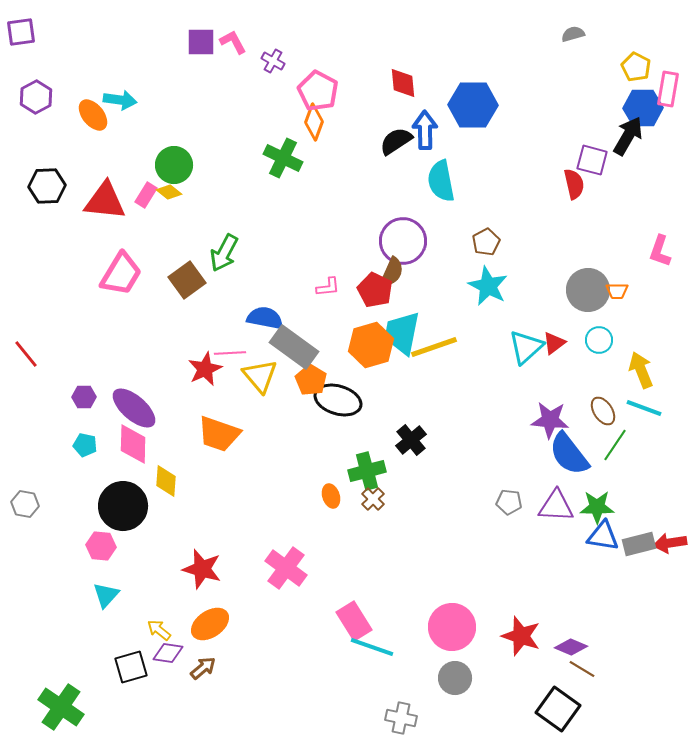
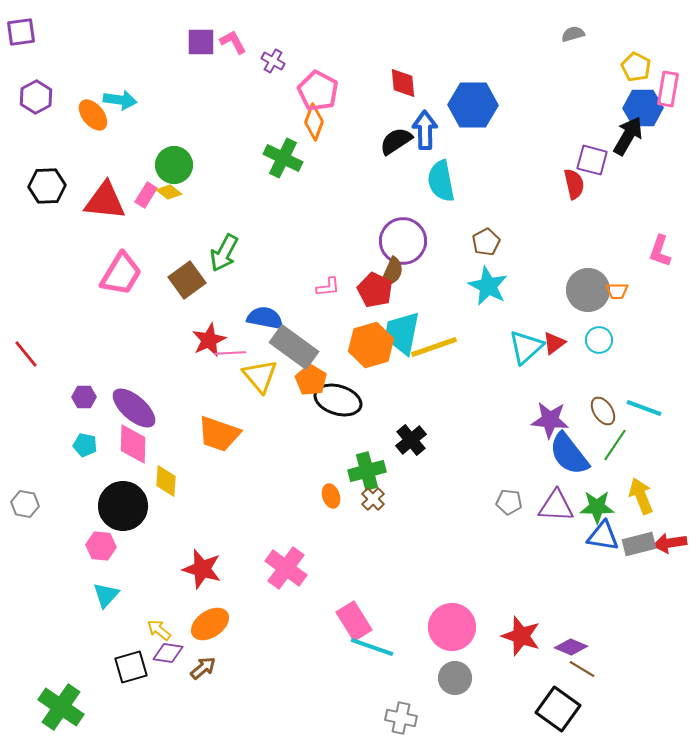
red star at (205, 369): moved 4 px right, 29 px up
yellow arrow at (641, 370): moved 126 px down
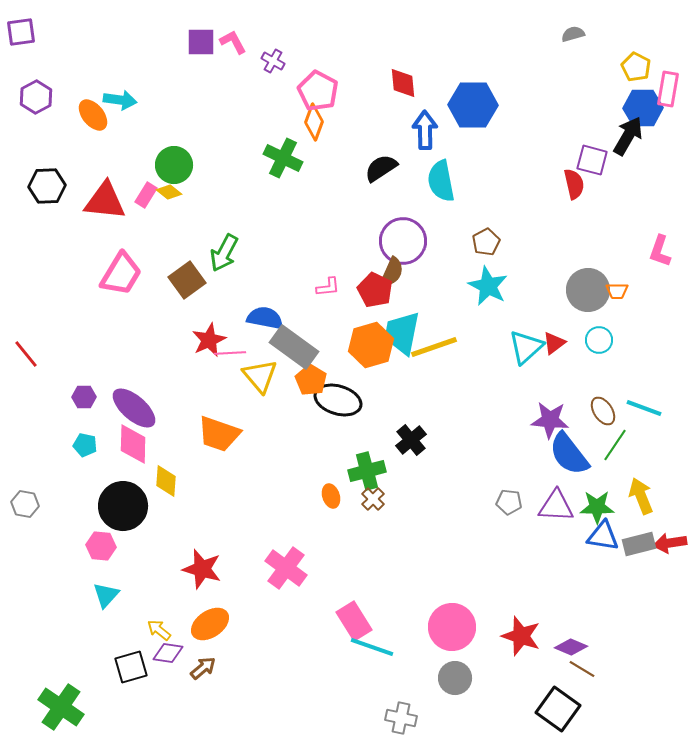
black semicircle at (396, 141): moved 15 px left, 27 px down
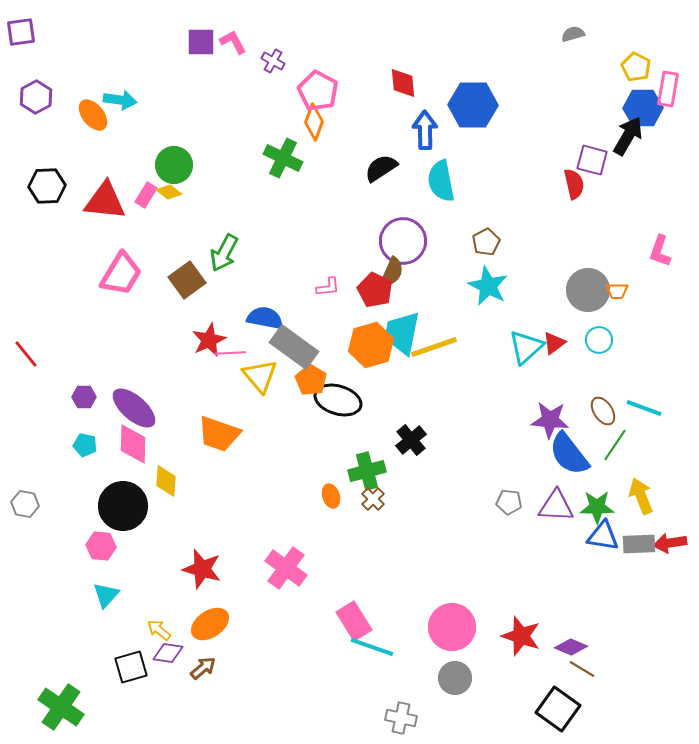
gray rectangle at (639, 544): rotated 12 degrees clockwise
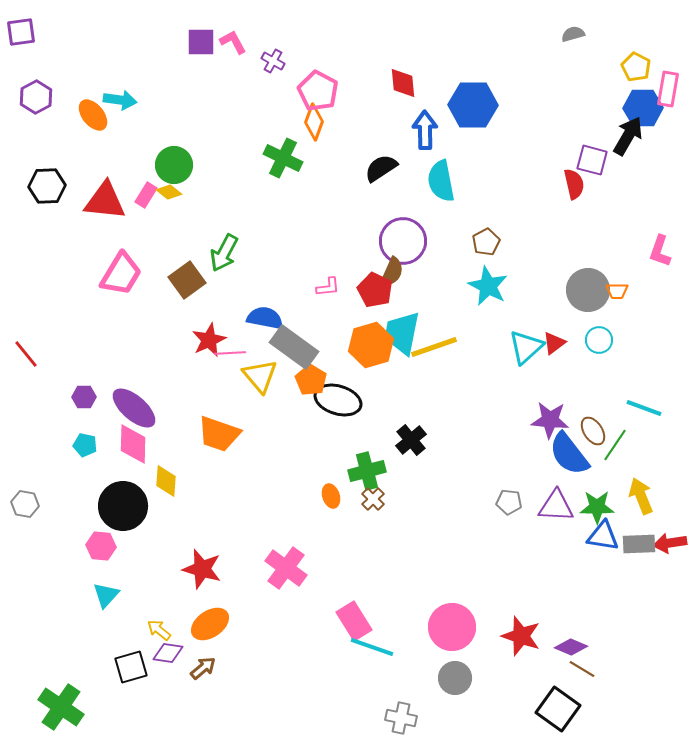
brown ellipse at (603, 411): moved 10 px left, 20 px down
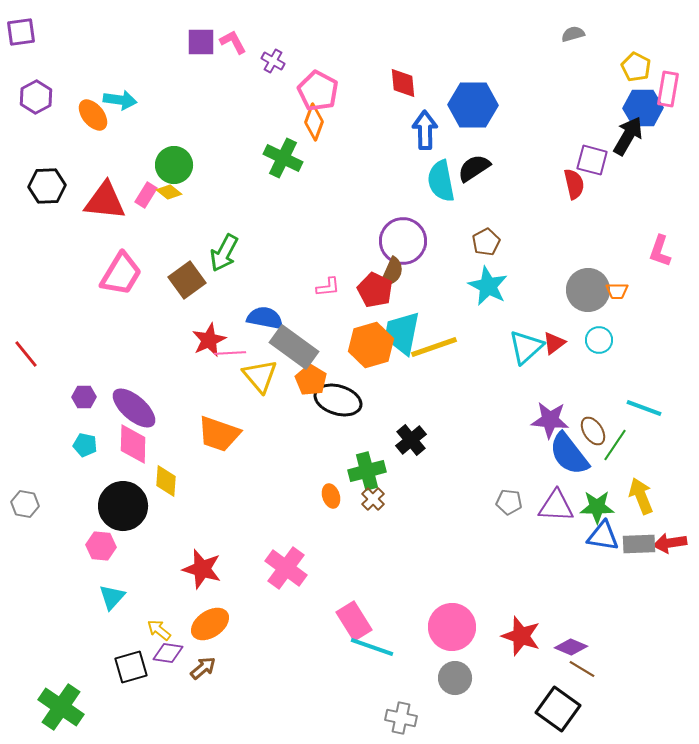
black semicircle at (381, 168): moved 93 px right
cyan triangle at (106, 595): moved 6 px right, 2 px down
